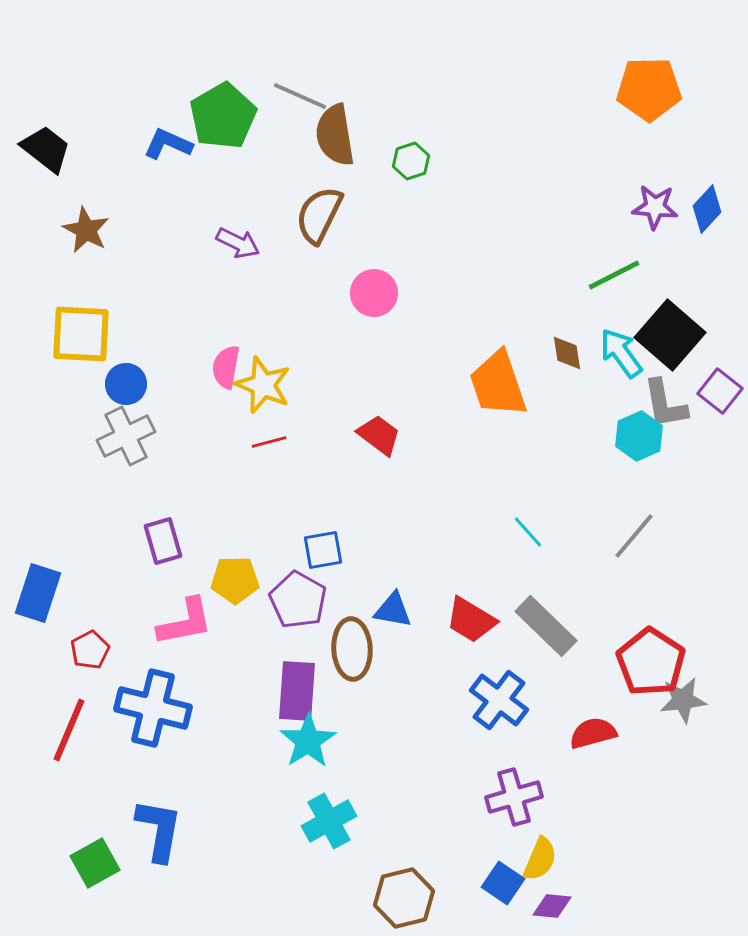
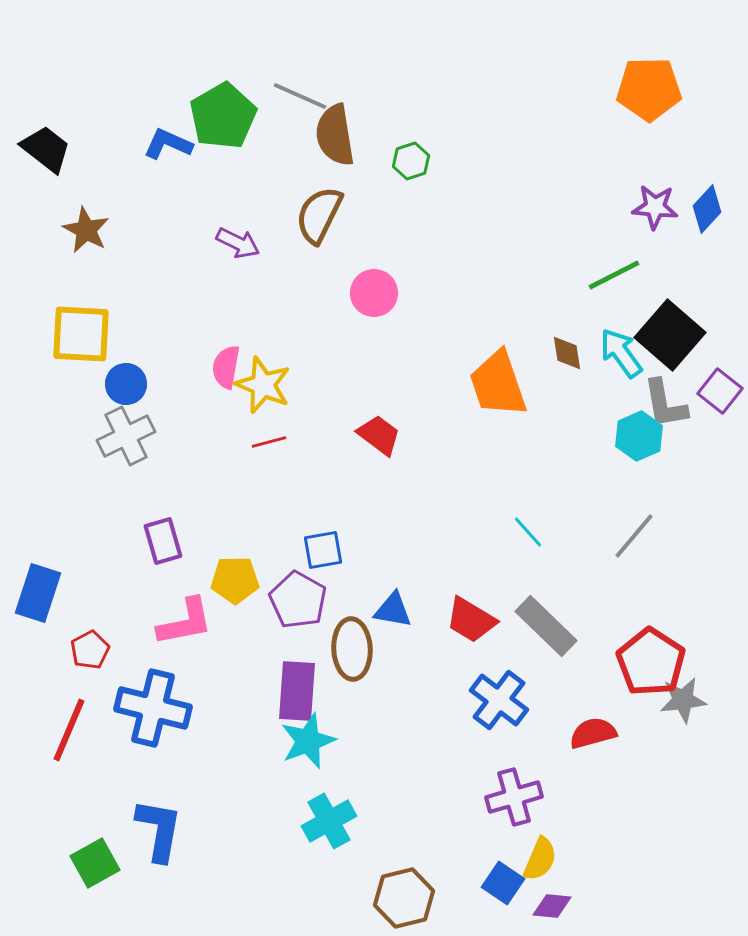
cyan star at (308, 741): rotated 12 degrees clockwise
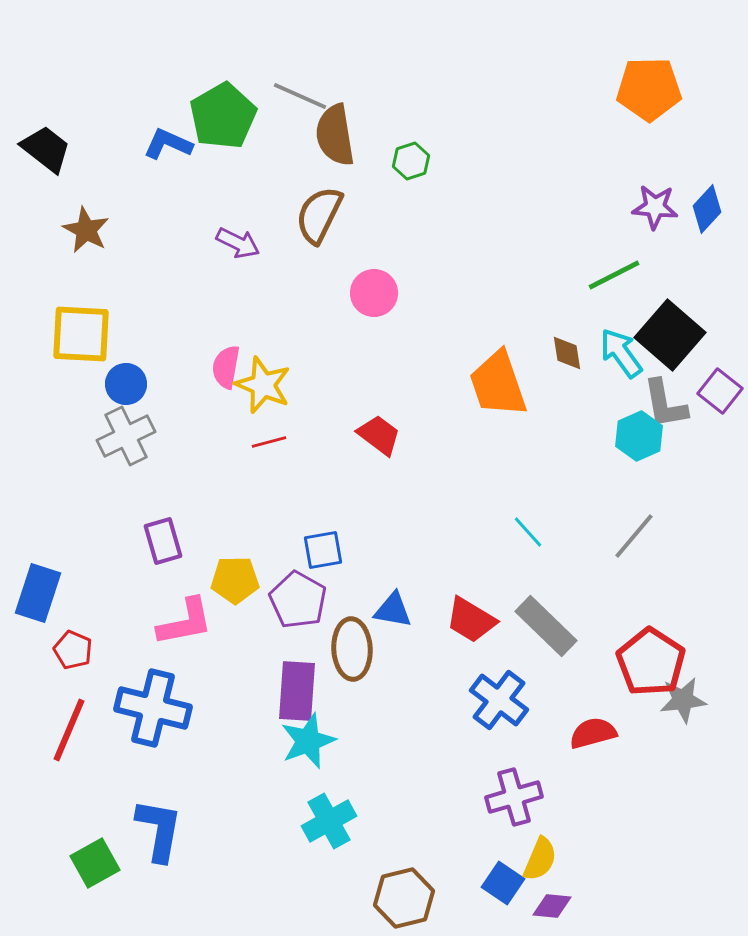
red pentagon at (90, 650): moved 17 px left; rotated 21 degrees counterclockwise
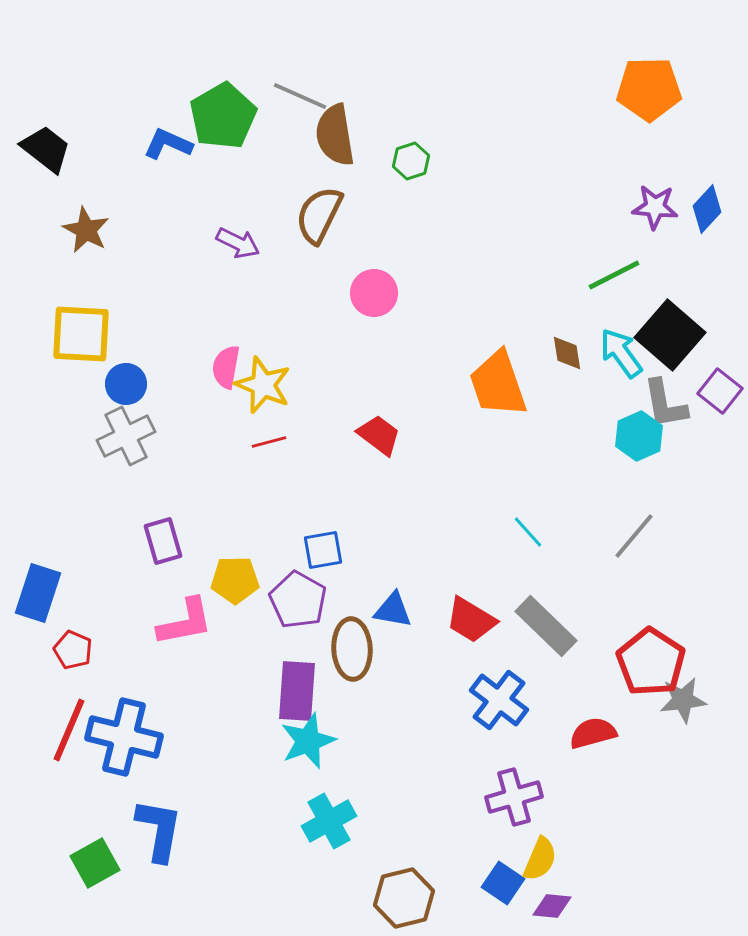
blue cross at (153, 708): moved 29 px left, 29 px down
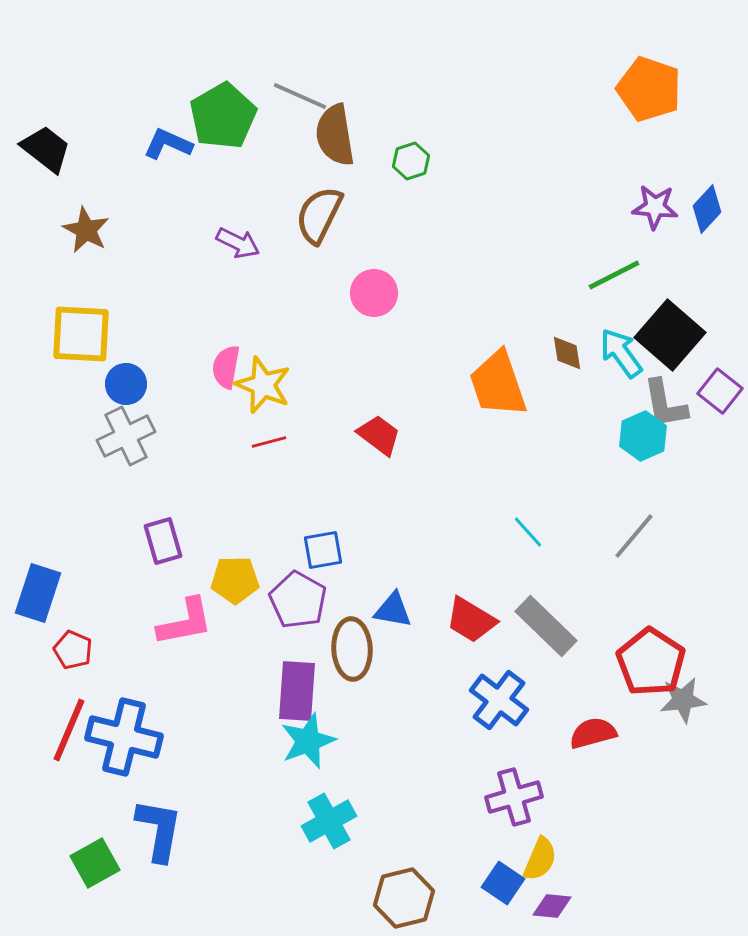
orange pentagon at (649, 89): rotated 20 degrees clockwise
cyan hexagon at (639, 436): moved 4 px right
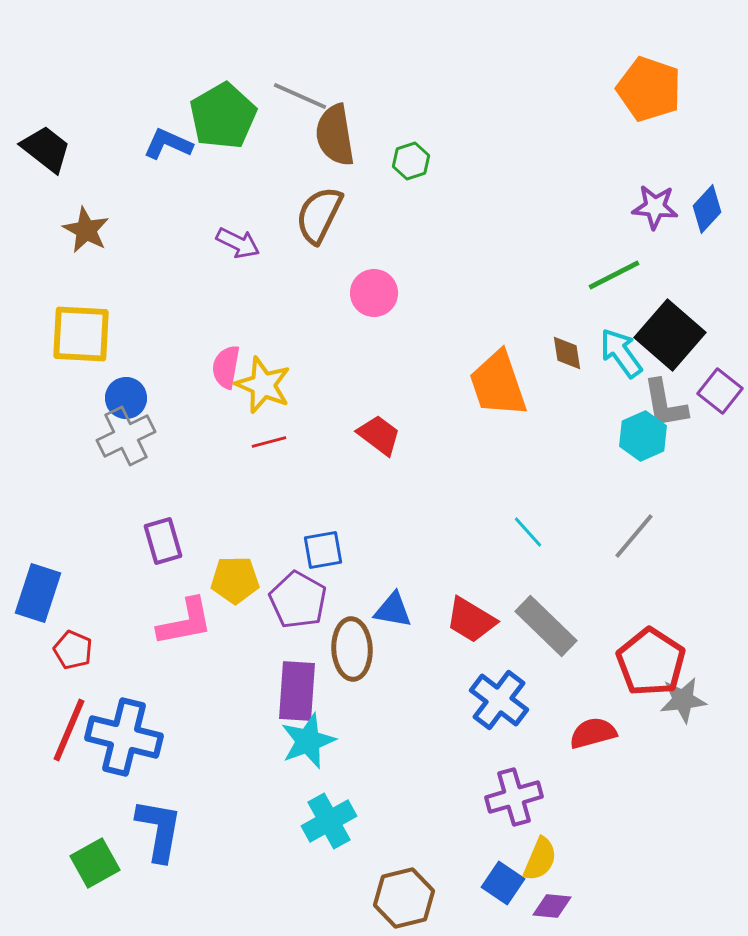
blue circle at (126, 384): moved 14 px down
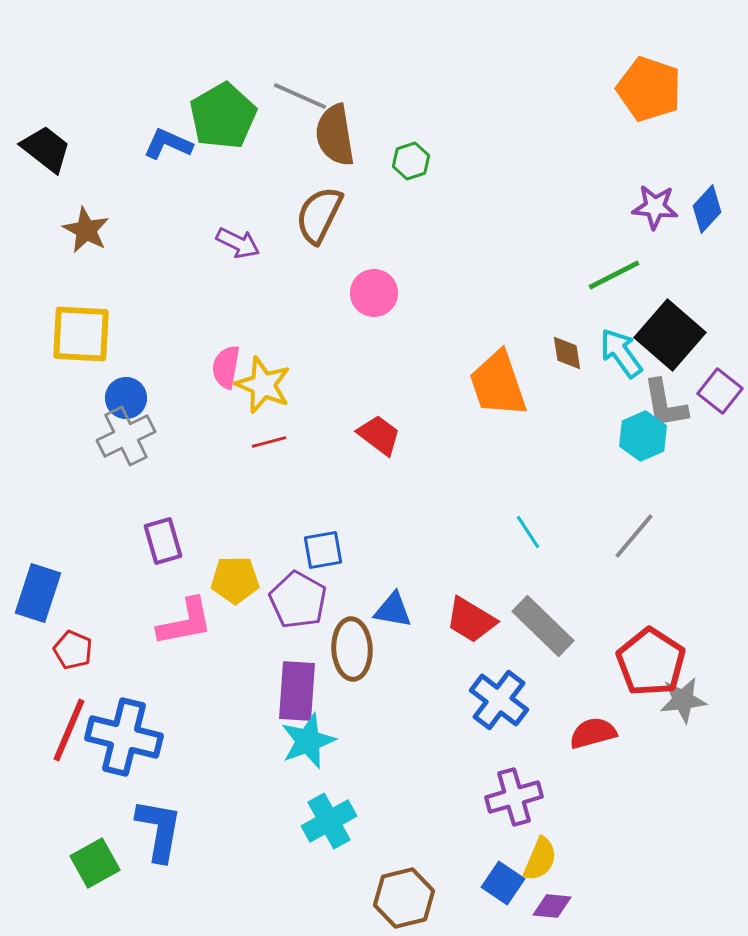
cyan line at (528, 532): rotated 9 degrees clockwise
gray rectangle at (546, 626): moved 3 px left
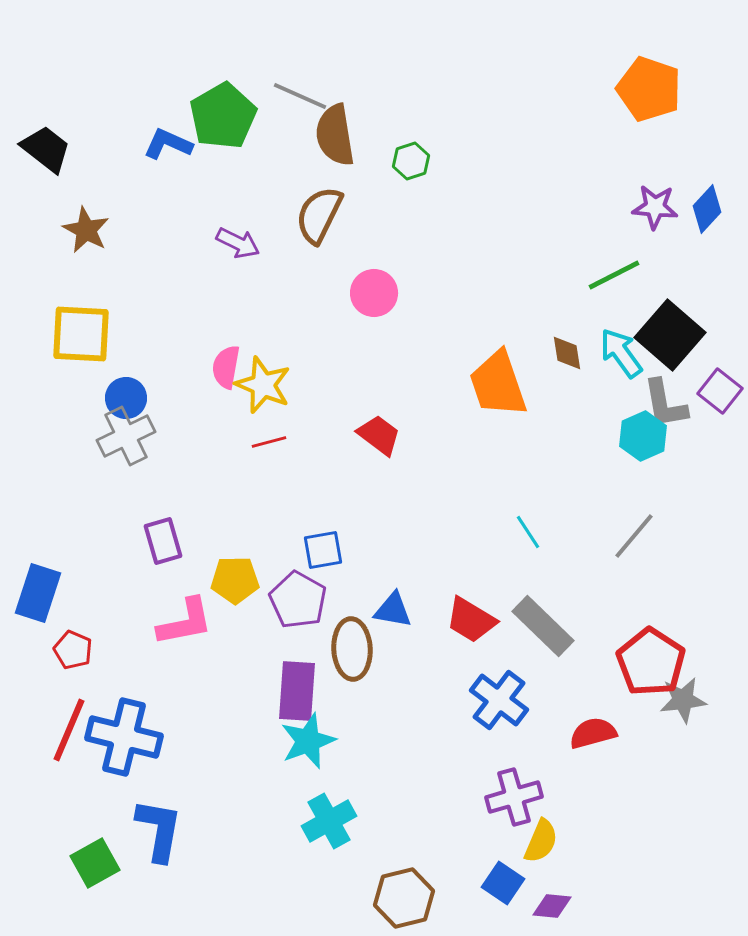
yellow semicircle at (540, 859): moved 1 px right, 18 px up
